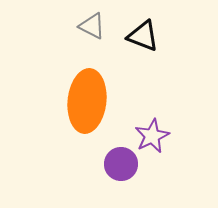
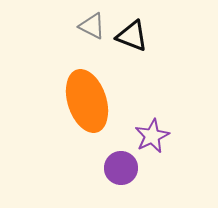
black triangle: moved 11 px left
orange ellipse: rotated 24 degrees counterclockwise
purple circle: moved 4 px down
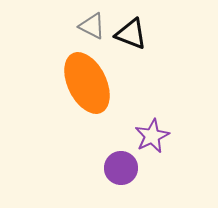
black triangle: moved 1 px left, 2 px up
orange ellipse: moved 18 px up; rotated 8 degrees counterclockwise
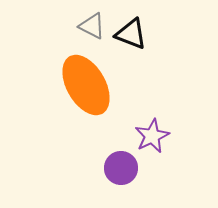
orange ellipse: moved 1 px left, 2 px down; rotated 4 degrees counterclockwise
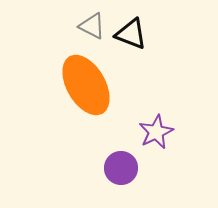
purple star: moved 4 px right, 4 px up
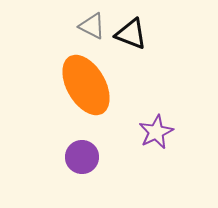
purple circle: moved 39 px left, 11 px up
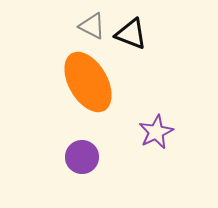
orange ellipse: moved 2 px right, 3 px up
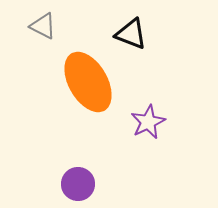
gray triangle: moved 49 px left
purple star: moved 8 px left, 10 px up
purple circle: moved 4 px left, 27 px down
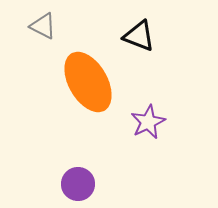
black triangle: moved 8 px right, 2 px down
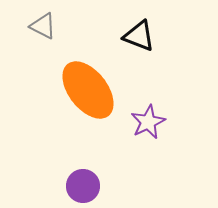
orange ellipse: moved 8 px down; rotated 8 degrees counterclockwise
purple circle: moved 5 px right, 2 px down
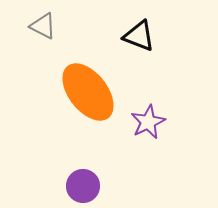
orange ellipse: moved 2 px down
